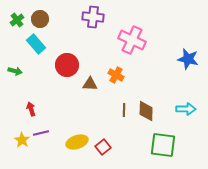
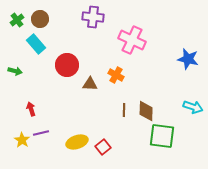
cyan arrow: moved 7 px right, 2 px up; rotated 18 degrees clockwise
green square: moved 1 px left, 9 px up
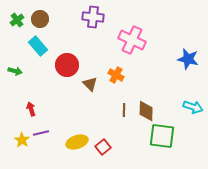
cyan rectangle: moved 2 px right, 2 px down
brown triangle: rotated 42 degrees clockwise
